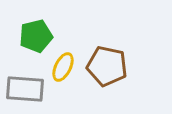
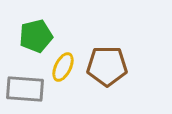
brown pentagon: rotated 12 degrees counterclockwise
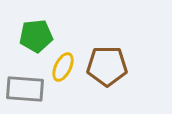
green pentagon: rotated 8 degrees clockwise
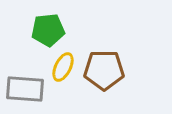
green pentagon: moved 12 px right, 6 px up
brown pentagon: moved 3 px left, 4 px down
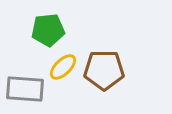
yellow ellipse: rotated 20 degrees clockwise
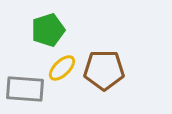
green pentagon: rotated 12 degrees counterclockwise
yellow ellipse: moved 1 px left, 1 px down
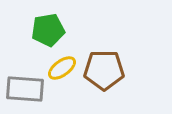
green pentagon: rotated 8 degrees clockwise
yellow ellipse: rotated 8 degrees clockwise
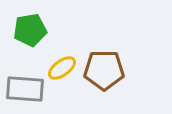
green pentagon: moved 18 px left
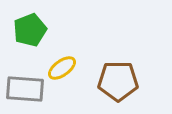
green pentagon: rotated 12 degrees counterclockwise
brown pentagon: moved 14 px right, 11 px down
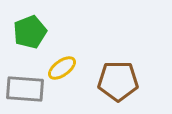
green pentagon: moved 2 px down
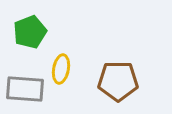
yellow ellipse: moved 1 px left, 1 px down; rotated 44 degrees counterclockwise
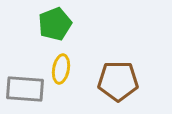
green pentagon: moved 25 px right, 8 px up
